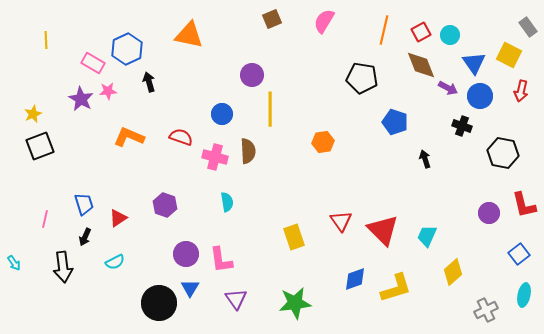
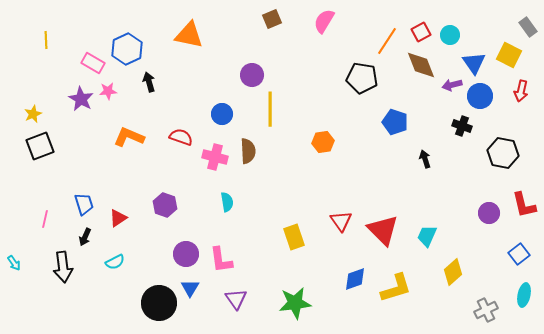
orange line at (384, 30): moved 3 px right, 11 px down; rotated 20 degrees clockwise
purple arrow at (448, 88): moved 4 px right, 3 px up; rotated 138 degrees clockwise
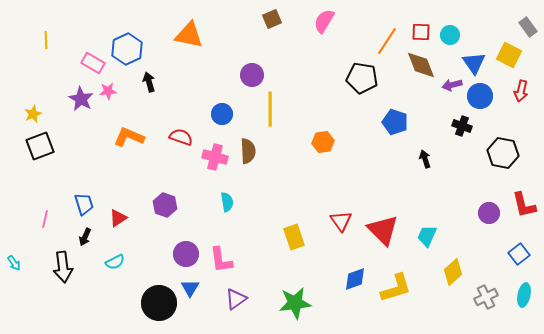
red square at (421, 32): rotated 30 degrees clockwise
purple triangle at (236, 299): rotated 30 degrees clockwise
gray cross at (486, 310): moved 13 px up
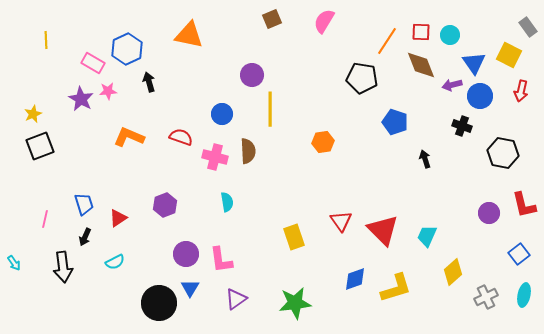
purple hexagon at (165, 205): rotated 20 degrees clockwise
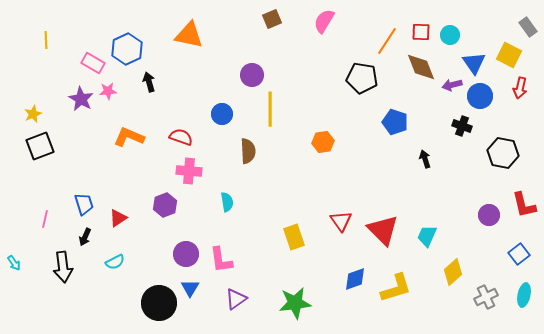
brown diamond at (421, 65): moved 2 px down
red arrow at (521, 91): moved 1 px left, 3 px up
pink cross at (215, 157): moved 26 px left, 14 px down; rotated 10 degrees counterclockwise
purple circle at (489, 213): moved 2 px down
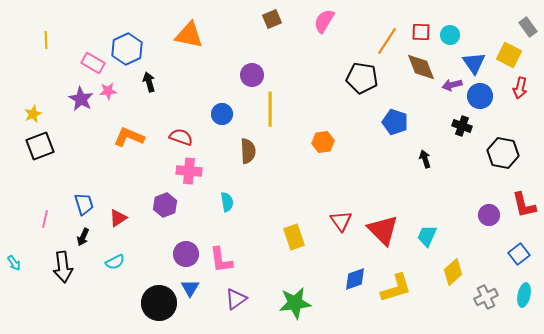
black arrow at (85, 237): moved 2 px left
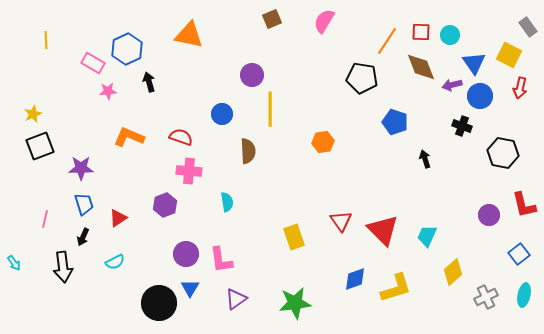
purple star at (81, 99): moved 69 px down; rotated 30 degrees counterclockwise
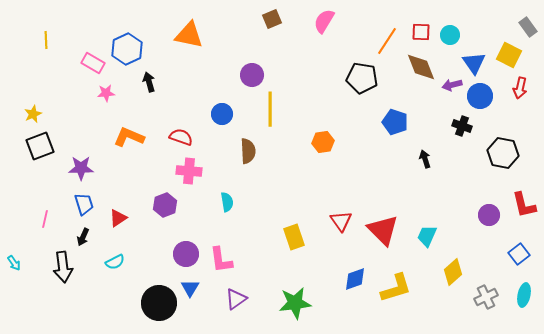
pink star at (108, 91): moved 2 px left, 2 px down
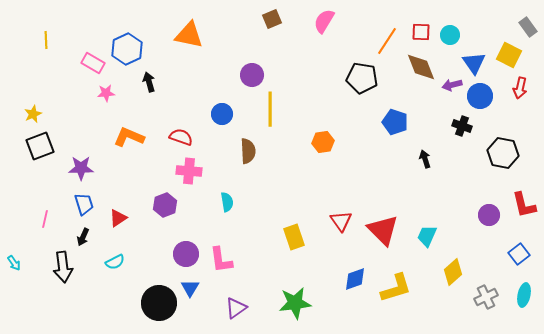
purple triangle at (236, 299): moved 9 px down
